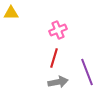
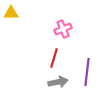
pink cross: moved 5 px right, 1 px up
purple line: rotated 28 degrees clockwise
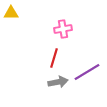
pink cross: rotated 12 degrees clockwise
purple line: rotated 52 degrees clockwise
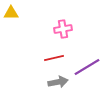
red line: rotated 60 degrees clockwise
purple line: moved 5 px up
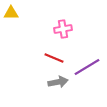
red line: rotated 36 degrees clockwise
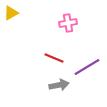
yellow triangle: rotated 28 degrees counterclockwise
pink cross: moved 5 px right, 6 px up
gray arrow: moved 1 px right, 3 px down
